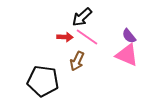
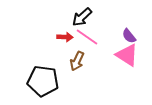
pink triangle: rotated 10 degrees clockwise
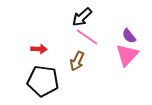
red arrow: moved 26 px left, 12 px down
pink triangle: rotated 40 degrees clockwise
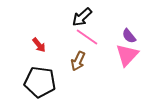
red arrow: moved 4 px up; rotated 49 degrees clockwise
brown arrow: moved 1 px right
black pentagon: moved 3 px left, 1 px down
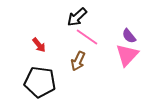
black arrow: moved 5 px left
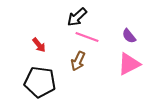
pink line: rotated 15 degrees counterclockwise
pink triangle: moved 2 px right, 9 px down; rotated 20 degrees clockwise
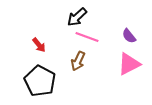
black pentagon: moved 1 px up; rotated 20 degrees clockwise
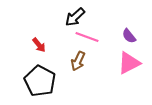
black arrow: moved 2 px left
pink triangle: moved 1 px up
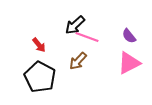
black arrow: moved 8 px down
brown arrow: rotated 18 degrees clockwise
black pentagon: moved 4 px up
